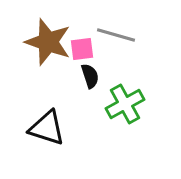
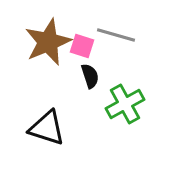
brown star: rotated 30 degrees clockwise
pink square: moved 3 px up; rotated 25 degrees clockwise
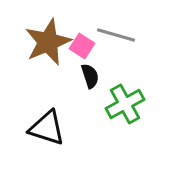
pink square: rotated 15 degrees clockwise
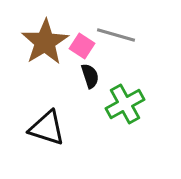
brown star: moved 3 px left; rotated 9 degrees counterclockwise
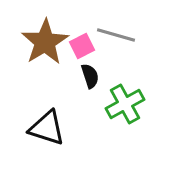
pink square: rotated 30 degrees clockwise
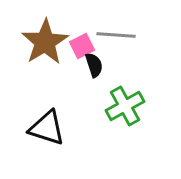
gray line: rotated 12 degrees counterclockwise
black semicircle: moved 4 px right, 11 px up
green cross: moved 2 px down
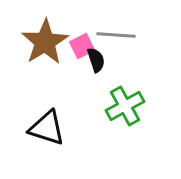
black semicircle: moved 2 px right, 5 px up
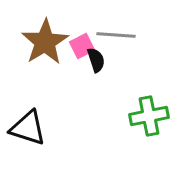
green cross: moved 24 px right, 10 px down; rotated 18 degrees clockwise
black triangle: moved 19 px left
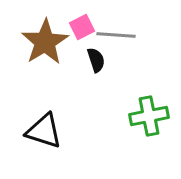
pink square: moved 19 px up
black triangle: moved 16 px right, 3 px down
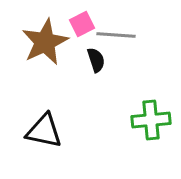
pink square: moved 3 px up
brown star: rotated 6 degrees clockwise
green cross: moved 2 px right, 4 px down; rotated 6 degrees clockwise
black triangle: rotated 6 degrees counterclockwise
